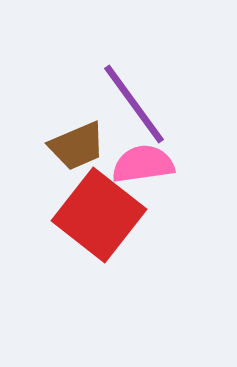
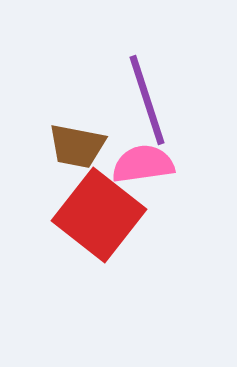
purple line: moved 13 px right, 4 px up; rotated 18 degrees clockwise
brown trapezoid: rotated 34 degrees clockwise
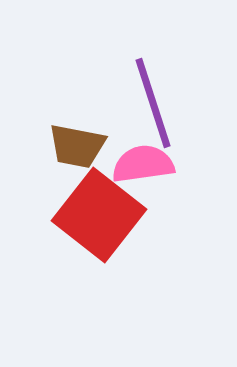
purple line: moved 6 px right, 3 px down
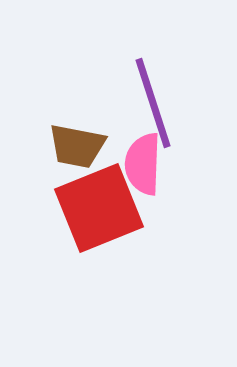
pink semicircle: rotated 80 degrees counterclockwise
red square: moved 7 px up; rotated 30 degrees clockwise
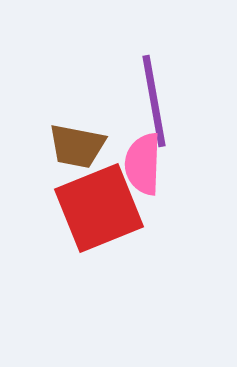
purple line: moved 1 px right, 2 px up; rotated 8 degrees clockwise
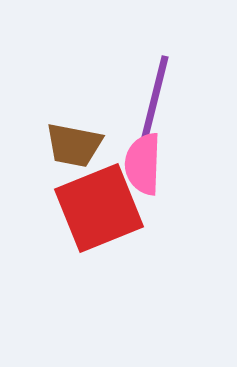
purple line: rotated 24 degrees clockwise
brown trapezoid: moved 3 px left, 1 px up
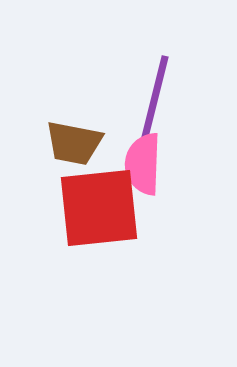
brown trapezoid: moved 2 px up
red square: rotated 16 degrees clockwise
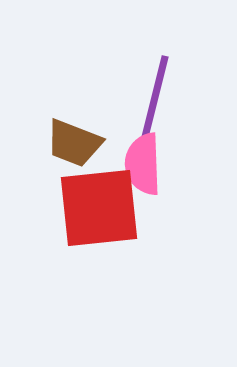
brown trapezoid: rotated 10 degrees clockwise
pink semicircle: rotated 4 degrees counterclockwise
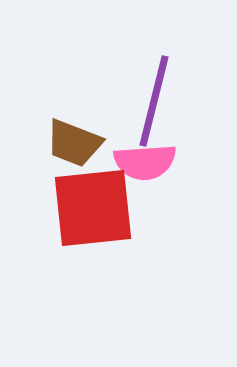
pink semicircle: moved 2 px right, 2 px up; rotated 92 degrees counterclockwise
red square: moved 6 px left
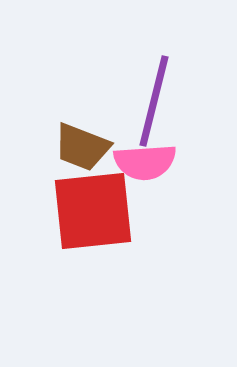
brown trapezoid: moved 8 px right, 4 px down
red square: moved 3 px down
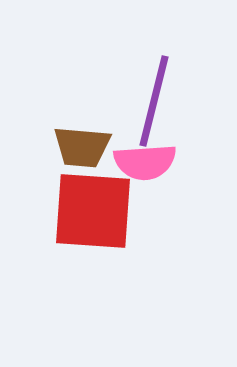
brown trapezoid: rotated 16 degrees counterclockwise
red square: rotated 10 degrees clockwise
